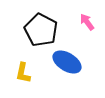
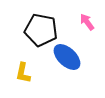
black pentagon: rotated 16 degrees counterclockwise
blue ellipse: moved 5 px up; rotated 12 degrees clockwise
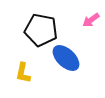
pink arrow: moved 4 px right, 2 px up; rotated 90 degrees counterclockwise
blue ellipse: moved 1 px left, 1 px down
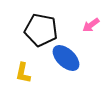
pink arrow: moved 5 px down
